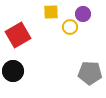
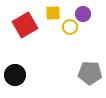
yellow square: moved 2 px right, 1 px down
red square: moved 7 px right, 10 px up
black circle: moved 2 px right, 4 px down
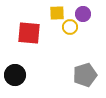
yellow square: moved 4 px right
red square: moved 4 px right, 8 px down; rotated 35 degrees clockwise
gray pentagon: moved 5 px left, 2 px down; rotated 20 degrees counterclockwise
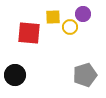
yellow square: moved 4 px left, 4 px down
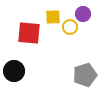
black circle: moved 1 px left, 4 px up
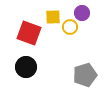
purple circle: moved 1 px left, 1 px up
red square: rotated 15 degrees clockwise
black circle: moved 12 px right, 4 px up
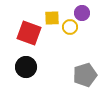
yellow square: moved 1 px left, 1 px down
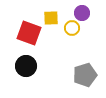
yellow square: moved 1 px left
yellow circle: moved 2 px right, 1 px down
black circle: moved 1 px up
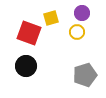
yellow square: rotated 14 degrees counterclockwise
yellow circle: moved 5 px right, 4 px down
